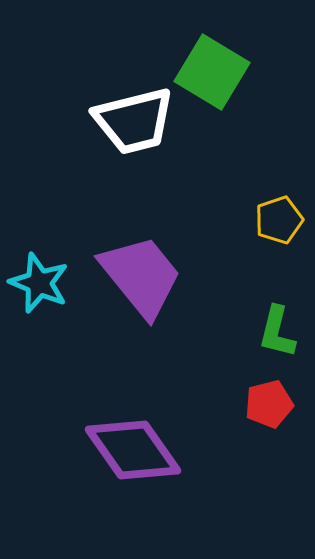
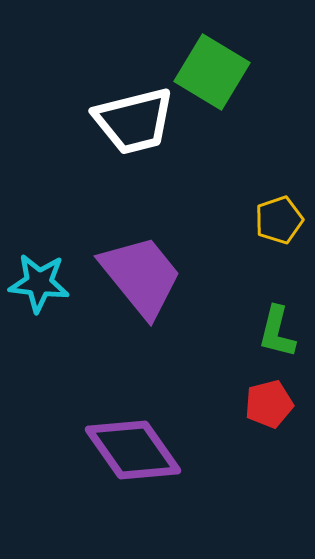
cyan star: rotated 16 degrees counterclockwise
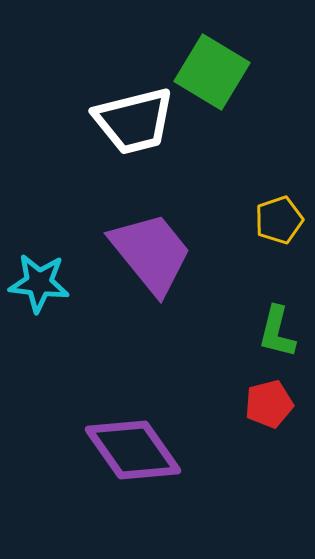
purple trapezoid: moved 10 px right, 23 px up
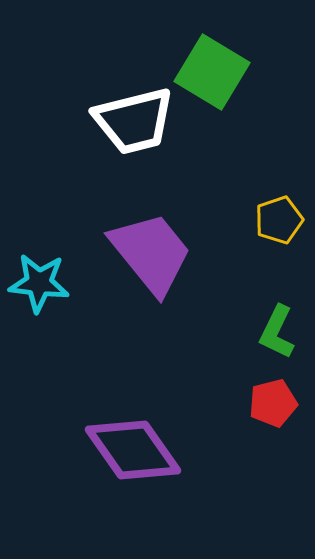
green L-shape: rotated 12 degrees clockwise
red pentagon: moved 4 px right, 1 px up
